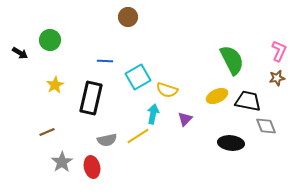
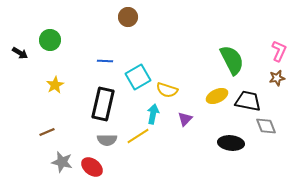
black rectangle: moved 12 px right, 6 px down
gray semicircle: rotated 12 degrees clockwise
gray star: rotated 25 degrees counterclockwise
red ellipse: rotated 40 degrees counterclockwise
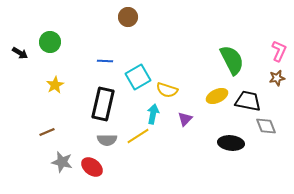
green circle: moved 2 px down
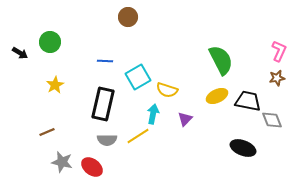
green semicircle: moved 11 px left
gray diamond: moved 6 px right, 6 px up
black ellipse: moved 12 px right, 5 px down; rotated 15 degrees clockwise
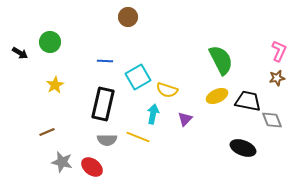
yellow line: moved 1 px down; rotated 55 degrees clockwise
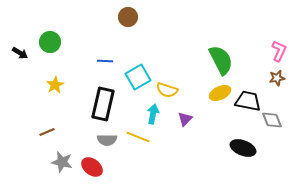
yellow ellipse: moved 3 px right, 3 px up
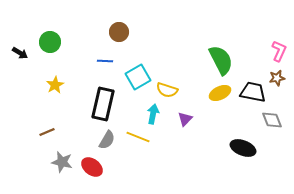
brown circle: moved 9 px left, 15 px down
black trapezoid: moved 5 px right, 9 px up
gray semicircle: rotated 60 degrees counterclockwise
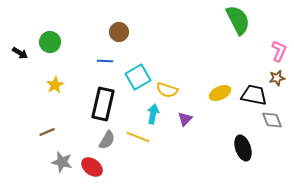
green semicircle: moved 17 px right, 40 px up
black trapezoid: moved 1 px right, 3 px down
black ellipse: rotated 50 degrees clockwise
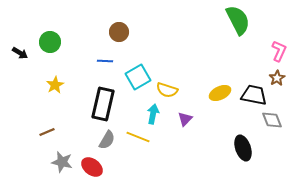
brown star: rotated 21 degrees counterclockwise
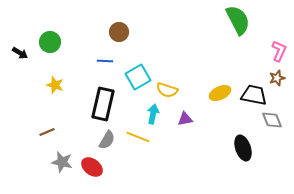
brown star: rotated 14 degrees clockwise
yellow star: rotated 24 degrees counterclockwise
purple triangle: rotated 35 degrees clockwise
